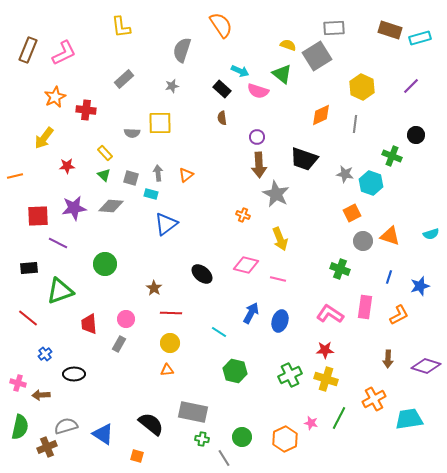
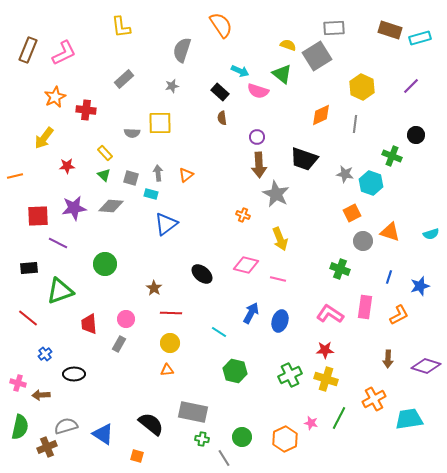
black rectangle at (222, 89): moved 2 px left, 3 px down
orange triangle at (390, 236): moved 4 px up
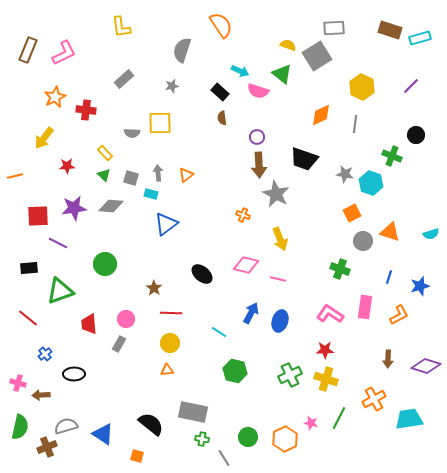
green circle at (242, 437): moved 6 px right
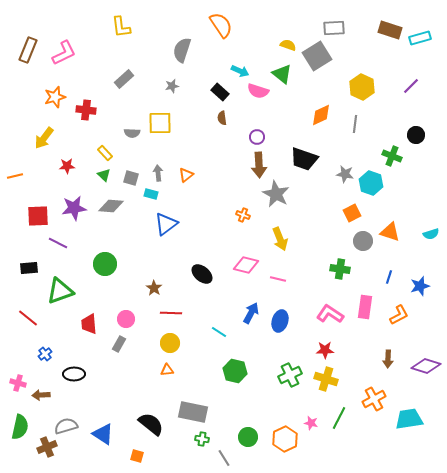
orange star at (55, 97): rotated 10 degrees clockwise
green cross at (340, 269): rotated 12 degrees counterclockwise
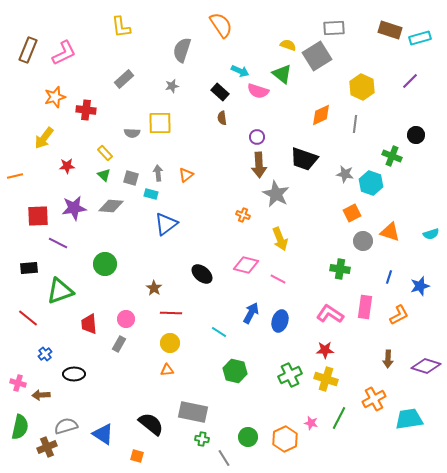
purple line at (411, 86): moved 1 px left, 5 px up
pink line at (278, 279): rotated 14 degrees clockwise
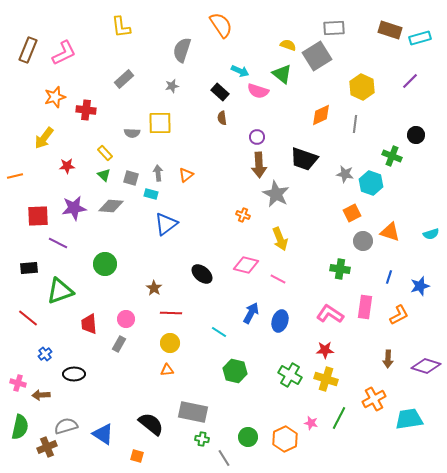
green cross at (290, 375): rotated 35 degrees counterclockwise
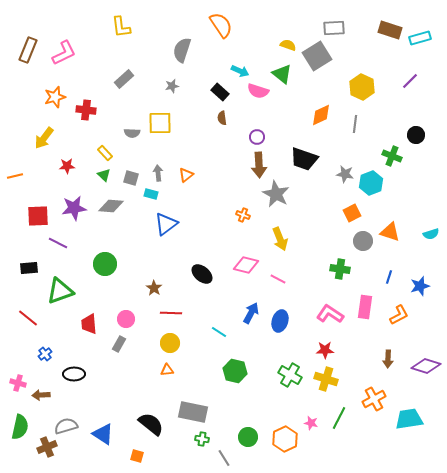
cyan hexagon at (371, 183): rotated 20 degrees clockwise
